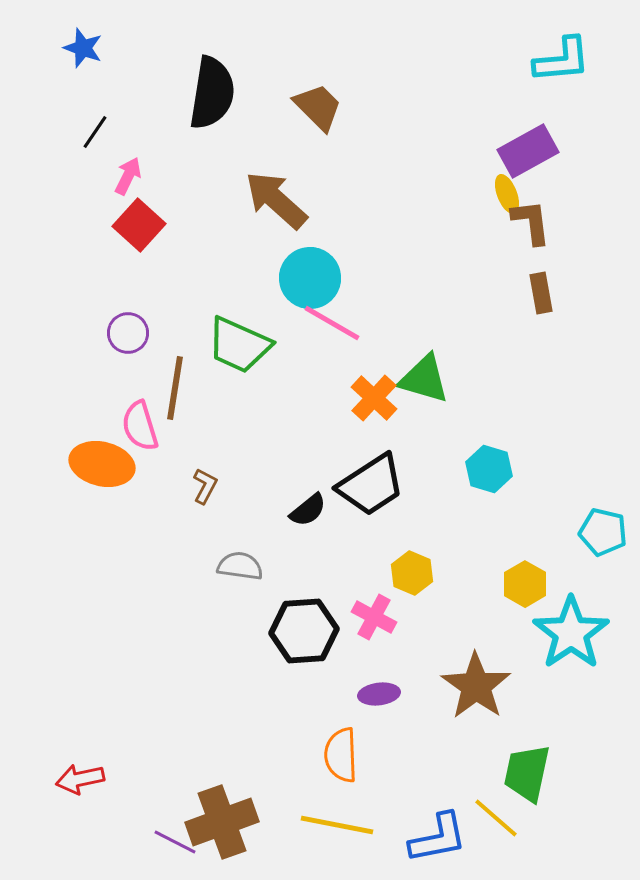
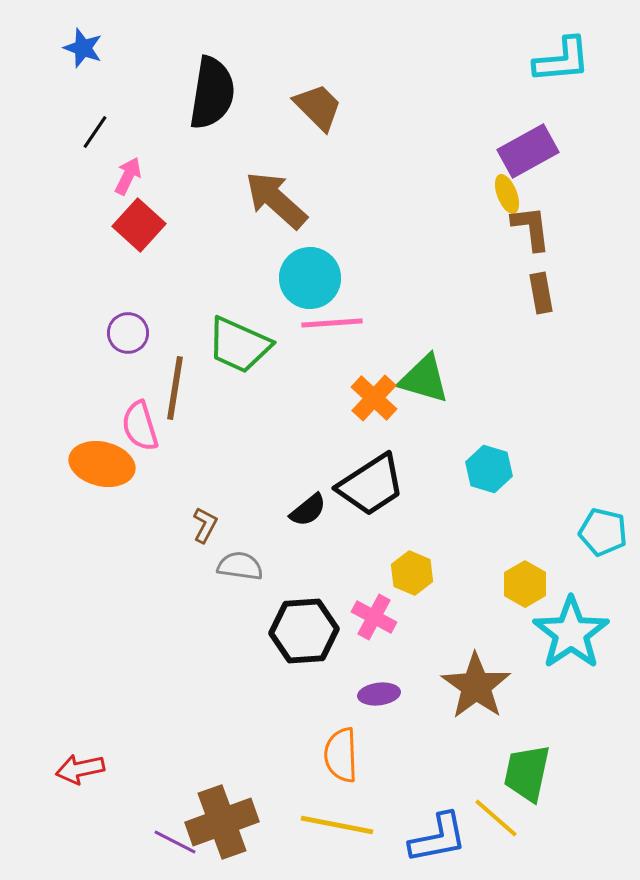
brown L-shape at (531, 222): moved 6 px down
pink line at (332, 323): rotated 34 degrees counterclockwise
brown L-shape at (205, 486): moved 39 px down
red arrow at (80, 779): moved 10 px up
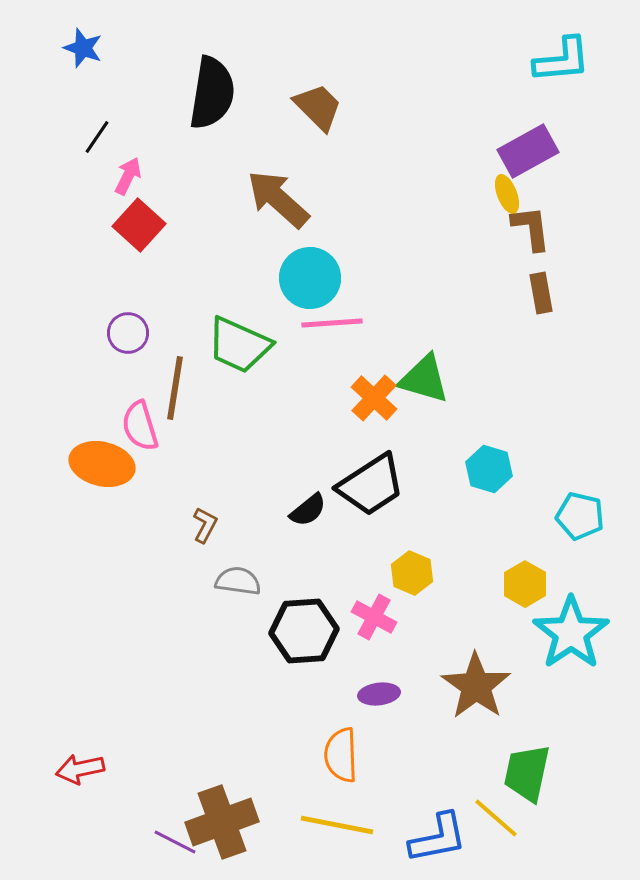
black line at (95, 132): moved 2 px right, 5 px down
brown arrow at (276, 200): moved 2 px right, 1 px up
cyan pentagon at (603, 532): moved 23 px left, 16 px up
gray semicircle at (240, 566): moved 2 px left, 15 px down
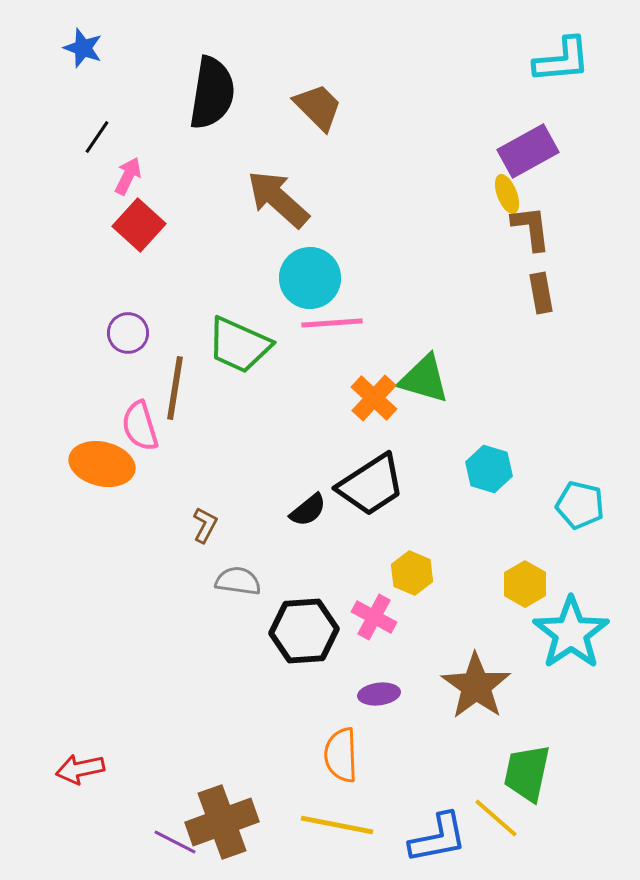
cyan pentagon at (580, 516): moved 11 px up
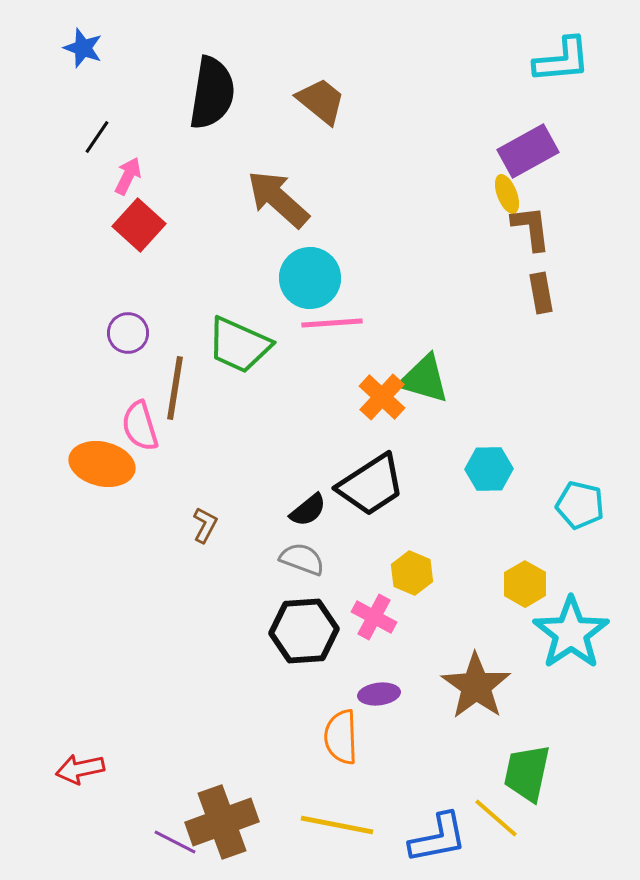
brown trapezoid at (318, 107): moved 3 px right, 6 px up; rotated 6 degrees counterclockwise
orange cross at (374, 398): moved 8 px right, 1 px up
cyan hexagon at (489, 469): rotated 18 degrees counterclockwise
gray semicircle at (238, 581): moved 64 px right, 22 px up; rotated 12 degrees clockwise
orange semicircle at (341, 755): moved 18 px up
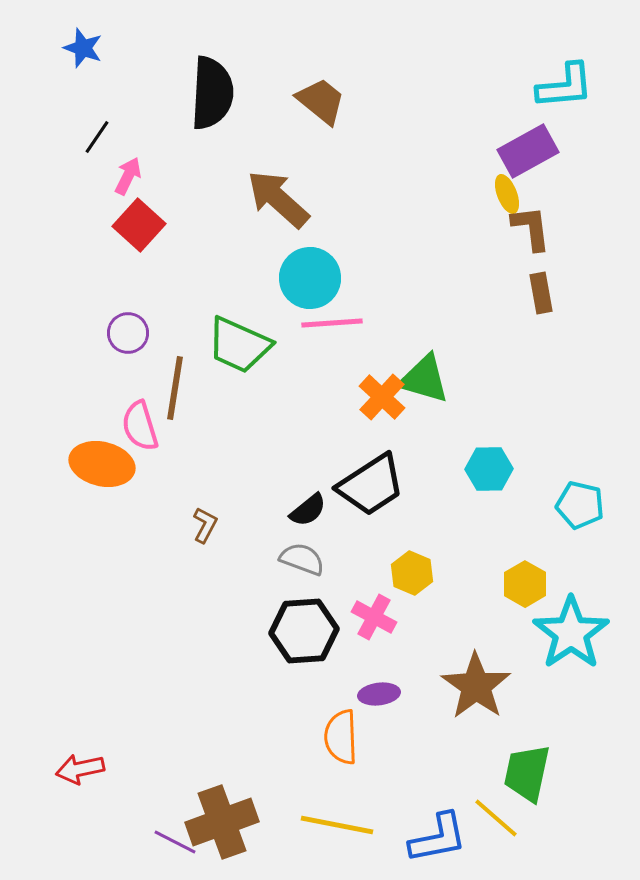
cyan L-shape at (562, 60): moved 3 px right, 26 px down
black semicircle at (212, 93): rotated 6 degrees counterclockwise
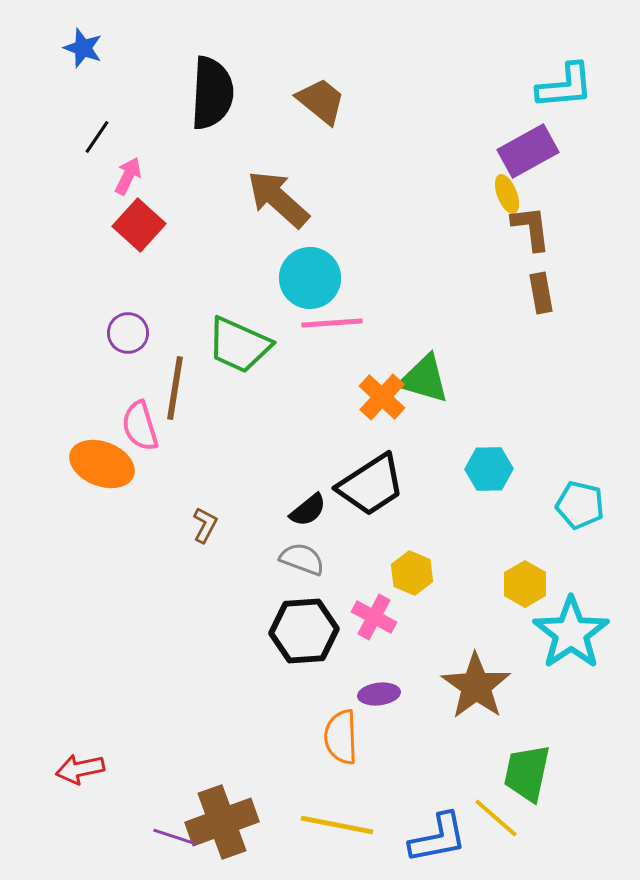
orange ellipse at (102, 464): rotated 8 degrees clockwise
purple line at (175, 842): moved 5 px up; rotated 9 degrees counterclockwise
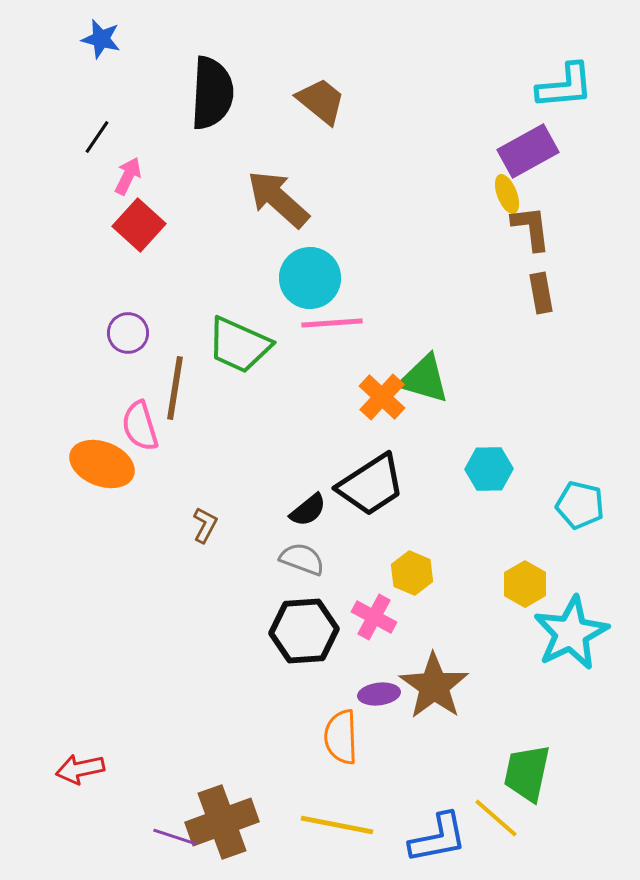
blue star at (83, 48): moved 18 px right, 9 px up; rotated 6 degrees counterclockwise
cyan star at (571, 633): rotated 8 degrees clockwise
brown star at (476, 686): moved 42 px left
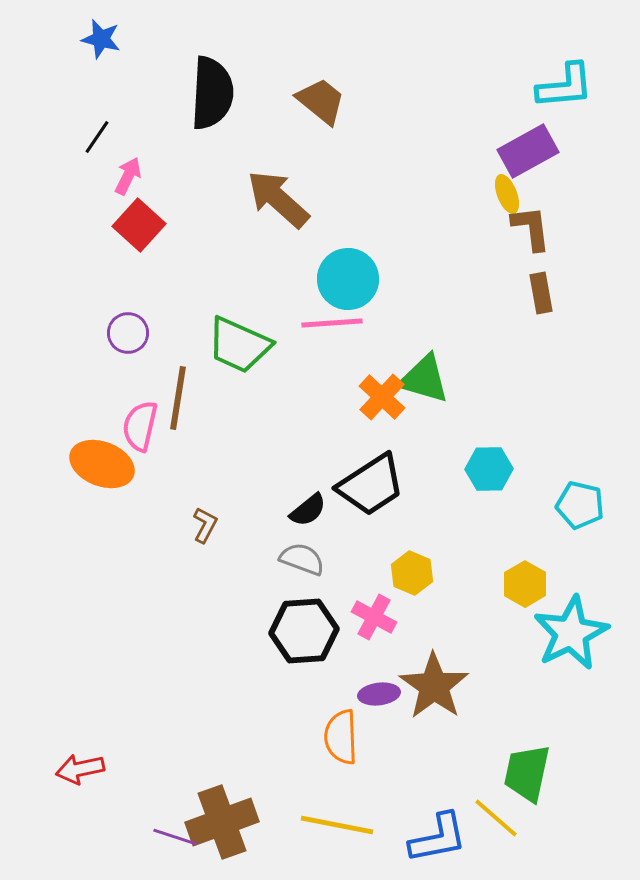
cyan circle at (310, 278): moved 38 px right, 1 px down
brown line at (175, 388): moved 3 px right, 10 px down
pink semicircle at (140, 426): rotated 30 degrees clockwise
